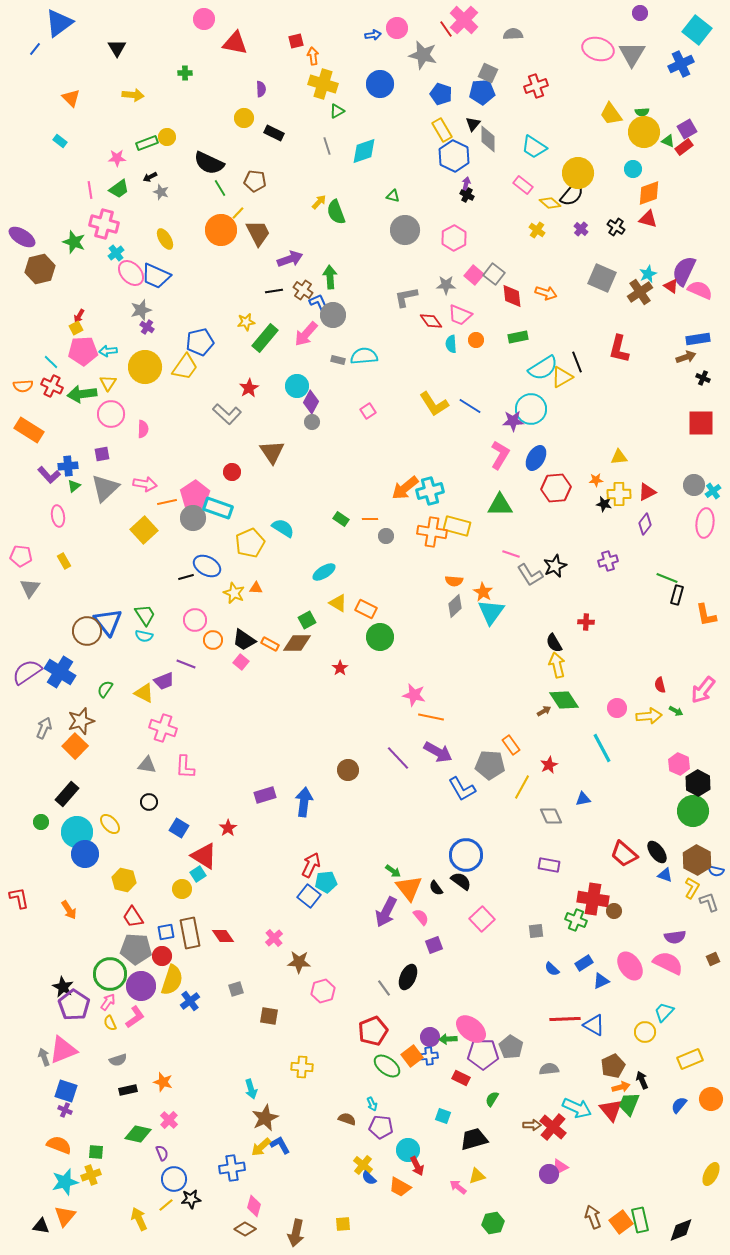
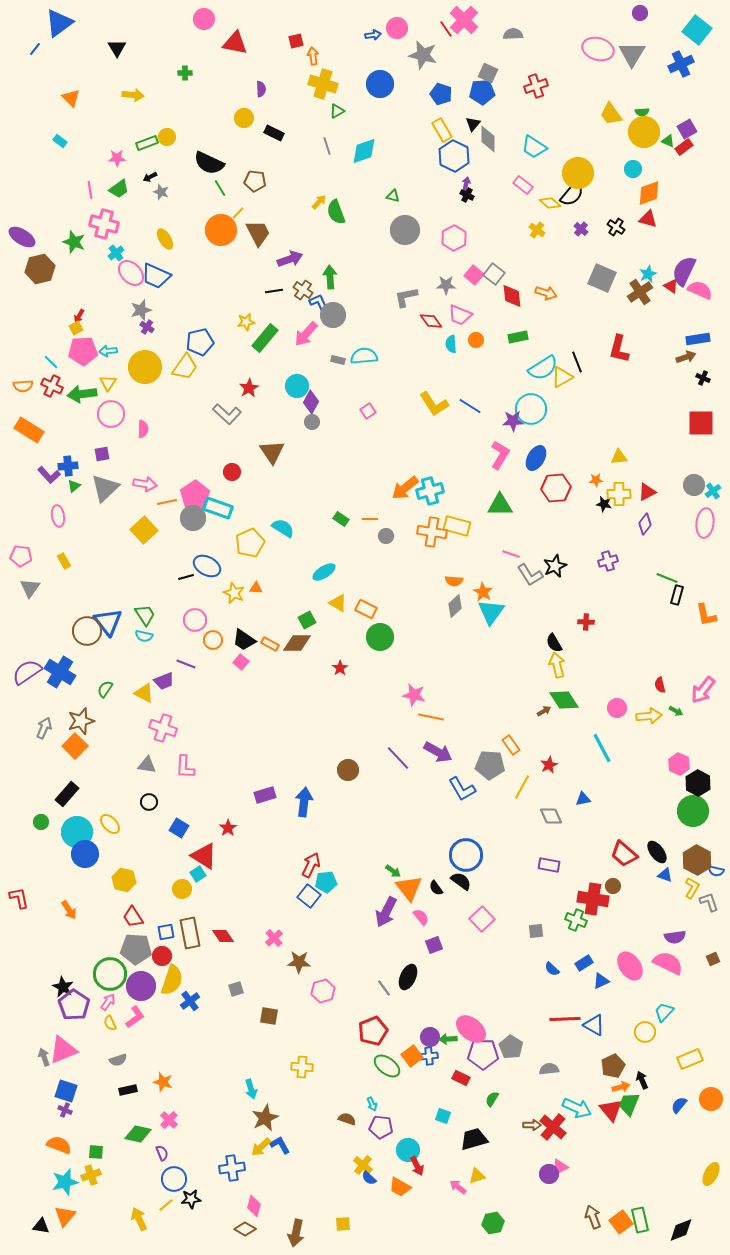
brown circle at (614, 911): moved 1 px left, 25 px up
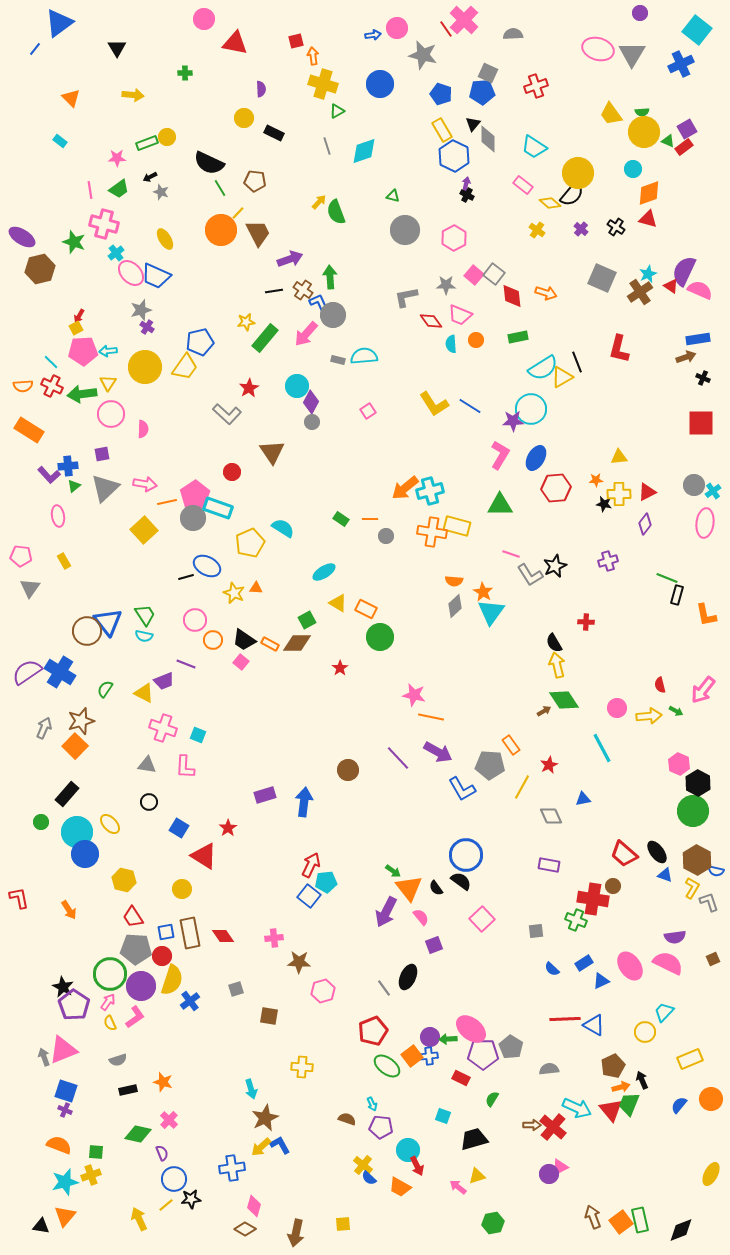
cyan square at (198, 874): moved 139 px up; rotated 35 degrees counterclockwise
pink cross at (274, 938): rotated 36 degrees clockwise
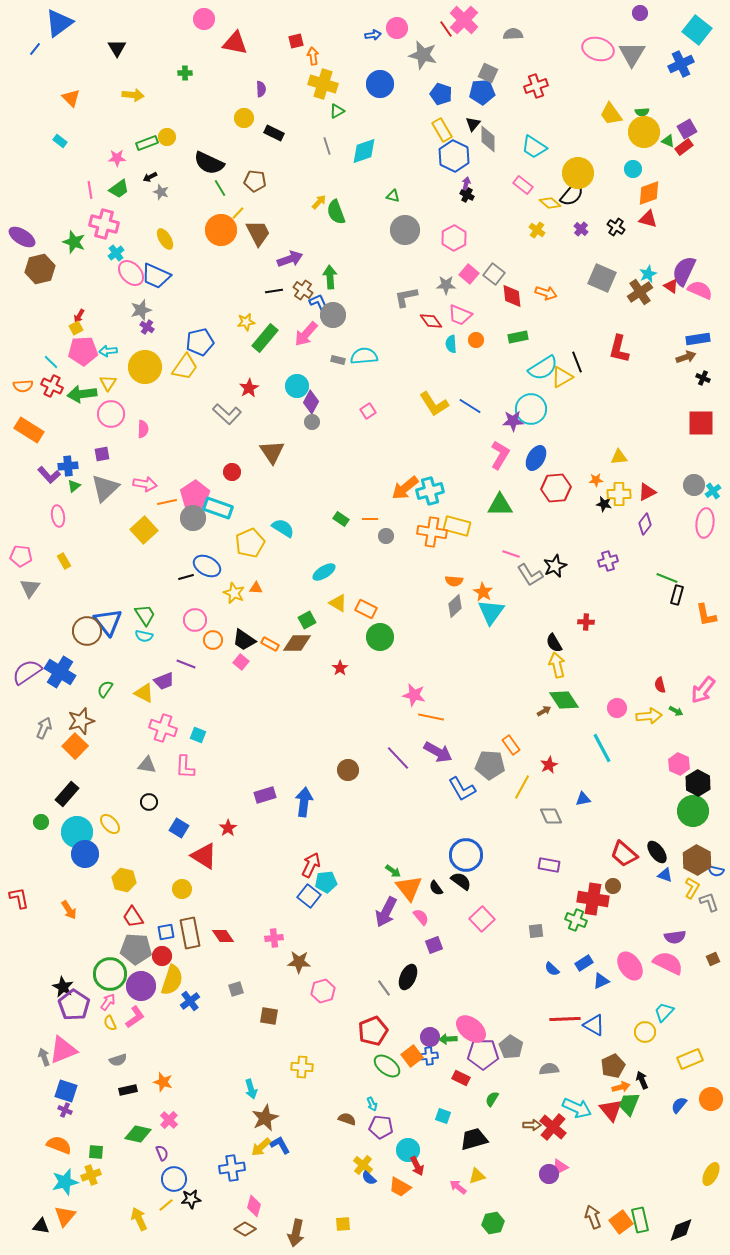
pink square at (474, 275): moved 5 px left, 1 px up
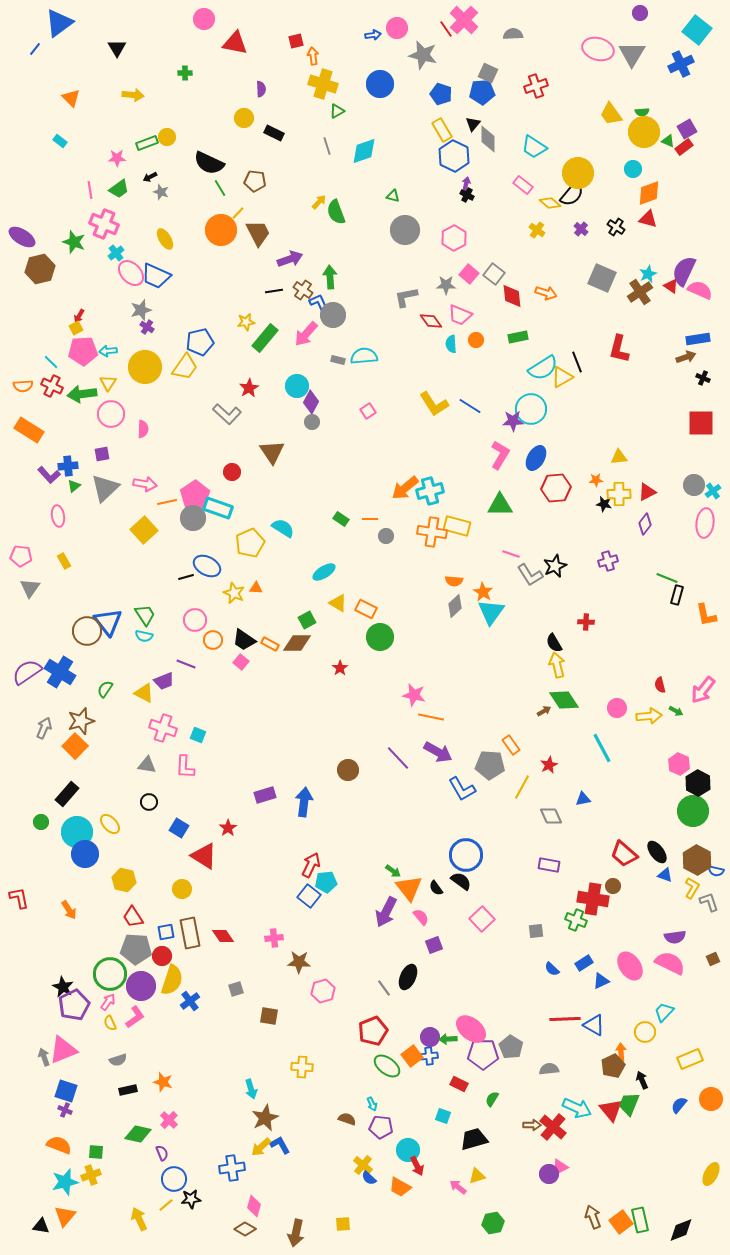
pink cross at (104, 224): rotated 8 degrees clockwise
pink semicircle at (668, 963): moved 2 px right
purple pentagon at (74, 1005): rotated 12 degrees clockwise
red rectangle at (461, 1078): moved 2 px left, 6 px down
orange arrow at (621, 1087): moved 35 px up; rotated 78 degrees counterclockwise
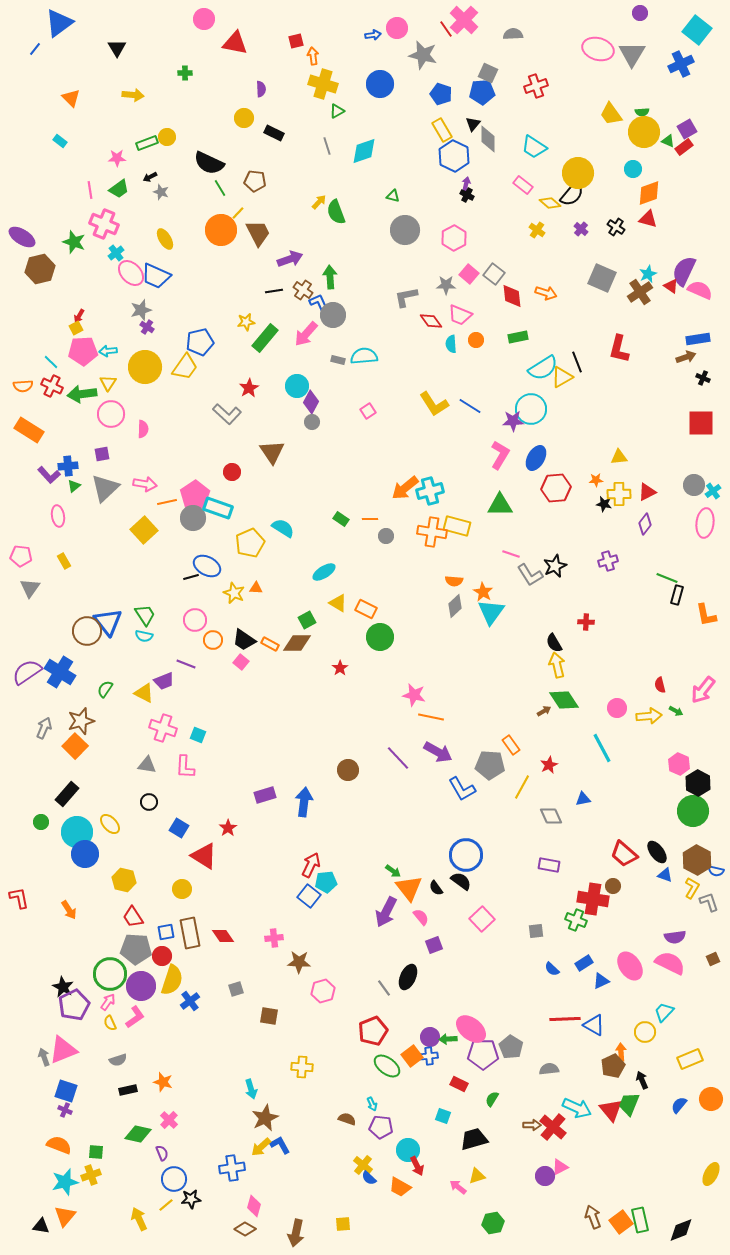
black line at (186, 577): moved 5 px right
purple circle at (549, 1174): moved 4 px left, 2 px down
